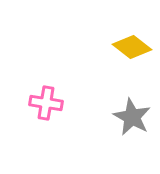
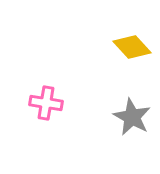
yellow diamond: rotated 9 degrees clockwise
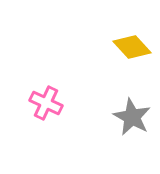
pink cross: rotated 16 degrees clockwise
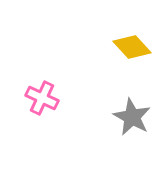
pink cross: moved 4 px left, 5 px up
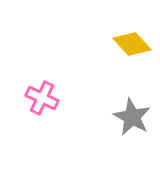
yellow diamond: moved 3 px up
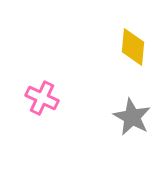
yellow diamond: moved 1 px right, 3 px down; rotated 48 degrees clockwise
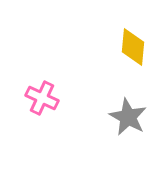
gray star: moved 4 px left
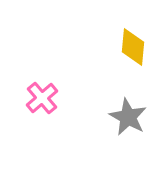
pink cross: rotated 24 degrees clockwise
